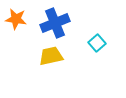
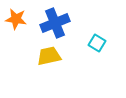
cyan square: rotated 18 degrees counterclockwise
yellow trapezoid: moved 2 px left
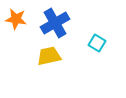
blue cross: rotated 8 degrees counterclockwise
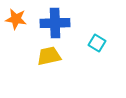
blue cross: rotated 28 degrees clockwise
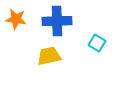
blue cross: moved 2 px right, 2 px up
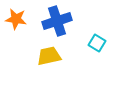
blue cross: rotated 16 degrees counterclockwise
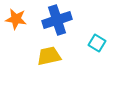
blue cross: moved 1 px up
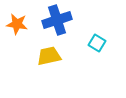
orange star: moved 1 px right, 5 px down
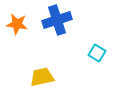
cyan square: moved 10 px down
yellow trapezoid: moved 7 px left, 21 px down
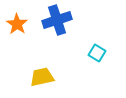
orange star: rotated 25 degrees clockwise
